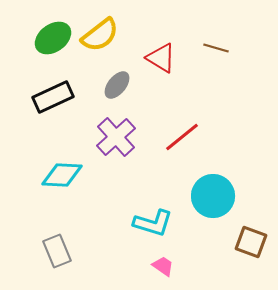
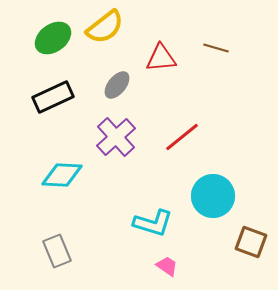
yellow semicircle: moved 5 px right, 8 px up
red triangle: rotated 36 degrees counterclockwise
pink trapezoid: moved 4 px right
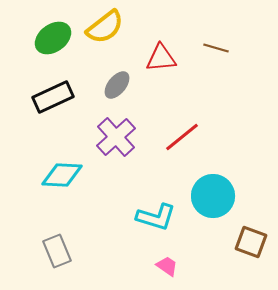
cyan L-shape: moved 3 px right, 6 px up
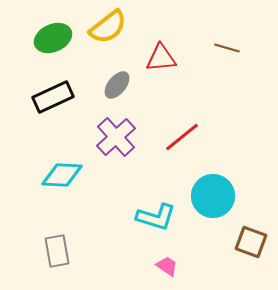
yellow semicircle: moved 3 px right
green ellipse: rotated 12 degrees clockwise
brown line: moved 11 px right
gray rectangle: rotated 12 degrees clockwise
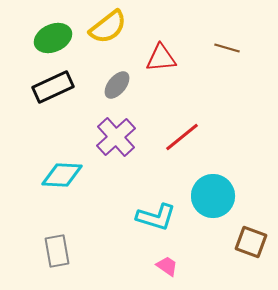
black rectangle: moved 10 px up
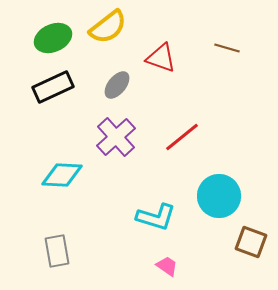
red triangle: rotated 24 degrees clockwise
cyan circle: moved 6 px right
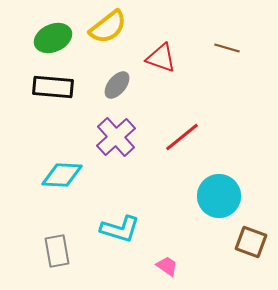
black rectangle: rotated 30 degrees clockwise
cyan L-shape: moved 36 px left, 12 px down
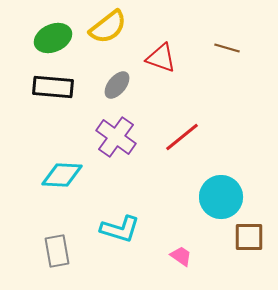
purple cross: rotated 12 degrees counterclockwise
cyan circle: moved 2 px right, 1 px down
brown square: moved 2 px left, 5 px up; rotated 20 degrees counterclockwise
pink trapezoid: moved 14 px right, 10 px up
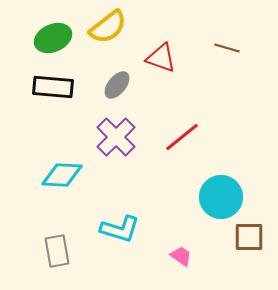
purple cross: rotated 9 degrees clockwise
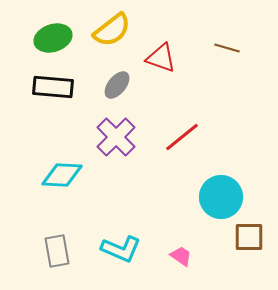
yellow semicircle: moved 4 px right, 3 px down
green ellipse: rotated 6 degrees clockwise
cyan L-shape: moved 1 px right, 20 px down; rotated 6 degrees clockwise
